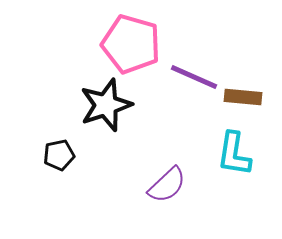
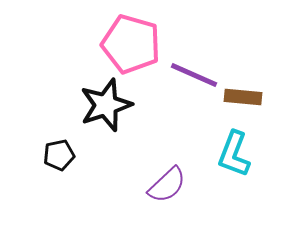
purple line: moved 2 px up
cyan L-shape: rotated 12 degrees clockwise
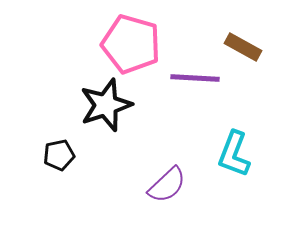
purple line: moved 1 px right, 3 px down; rotated 21 degrees counterclockwise
brown rectangle: moved 50 px up; rotated 24 degrees clockwise
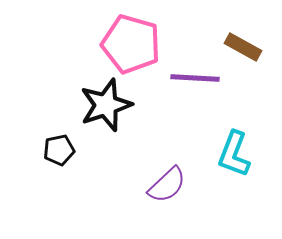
black pentagon: moved 5 px up
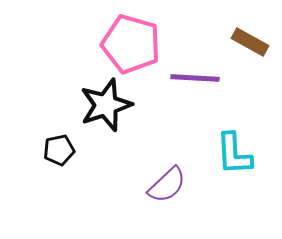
brown rectangle: moved 7 px right, 5 px up
cyan L-shape: rotated 24 degrees counterclockwise
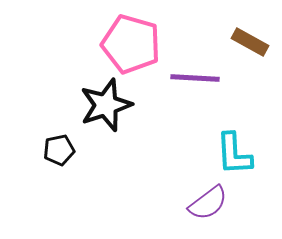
purple semicircle: moved 41 px right, 18 px down; rotated 6 degrees clockwise
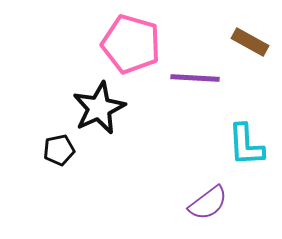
black star: moved 7 px left, 3 px down; rotated 6 degrees counterclockwise
cyan L-shape: moved 12 px right, 9 px up
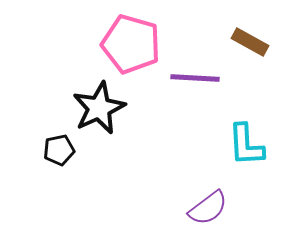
purple semicircle: moved 5 px down
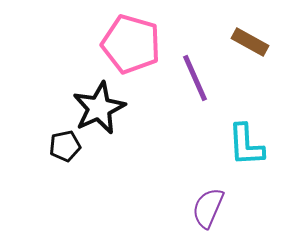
purple line: rotated 63 degrees clockwise
black pentagon: moved 6 px right, 4 px up
purple semicircle: rotated 150 degrees clockwise
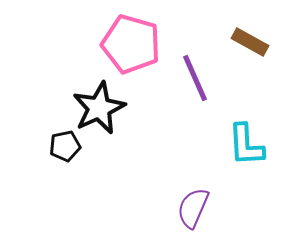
purple semicircle: moved 15 px left
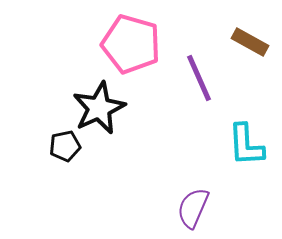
purple line: moved 4 px right
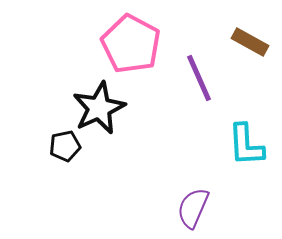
pink pentagon: rotated 12 degrees clockwise
